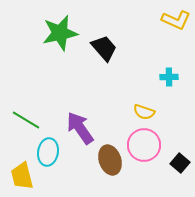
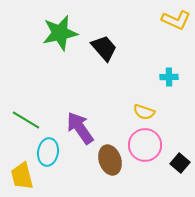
pink circle: moved 1 px right
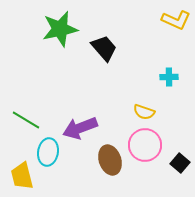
green star: moved 4 px up
purple arrow: rotated 76 degrees counterclockwise
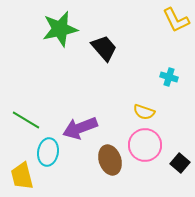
yellow L-shape: rotated 40 degrees clockwise
cyan cross: rotated 18 degrees clockwise
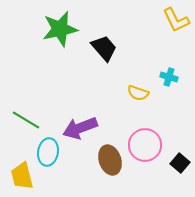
yellow semicircle: moved 6 px left, 19 px up
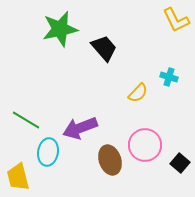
yellow semicircle: rotated 65 degrees counterclockwise
yellow trapezoid: moved 4 px left, 1 px down
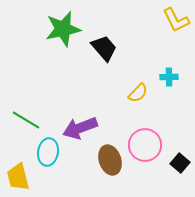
green star: moved 3 px right
cyan cross: rotated 18 degrees counterclockwise
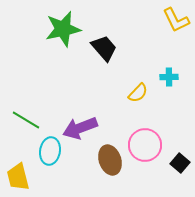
cyan ellipse: moved 2 px right, 1 px up
